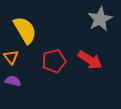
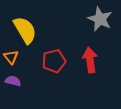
gray star: rotated 20 degrees counterclockwise
red arrow: rotated 130 degrees counterclockwise
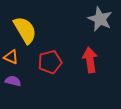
orange triangle: rotated 28 degrees counterclockwise
red pentagon: moved 4 px left, 1 px down
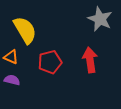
purple semicircle: moved 1 px left, 1 px up
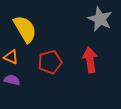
yellow semicircle: moved 1 px up
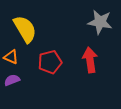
gray star: moved 3 px down; rotated 15 degrees counterclockwise
purple semicircle: rotated 35 degrees counterclockwise
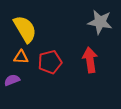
orange triangle: moved 10 px right; rotated 21 degrees counterclockwise
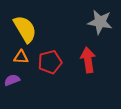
red arrow: moved 2 px left
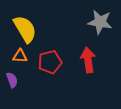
orange triangle: moved 1 px left, 1 px up
purple semicircle: rotated 91 degrees clockwise
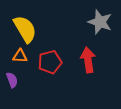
gray star: rotated 10 degrees clockwise
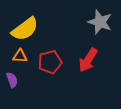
yellow semicircle: rotated 84 degrees clockwise
red arrow: rotated 140 degrees counterclockwise
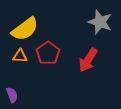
red pentagon: moved 2 px left, 9 px up; rotated 20 degrees counterclockwise
purple semicircle: moved 15 px down
